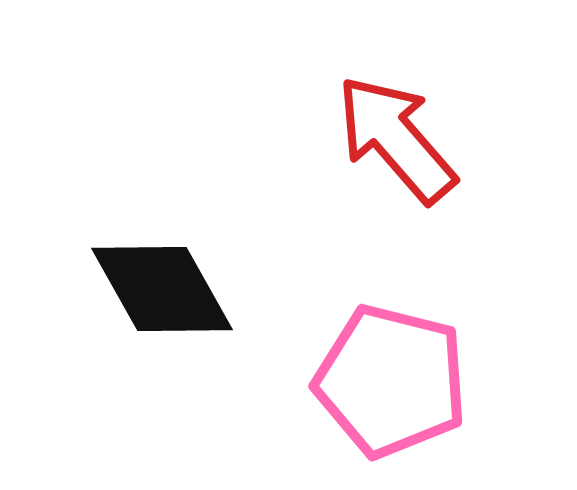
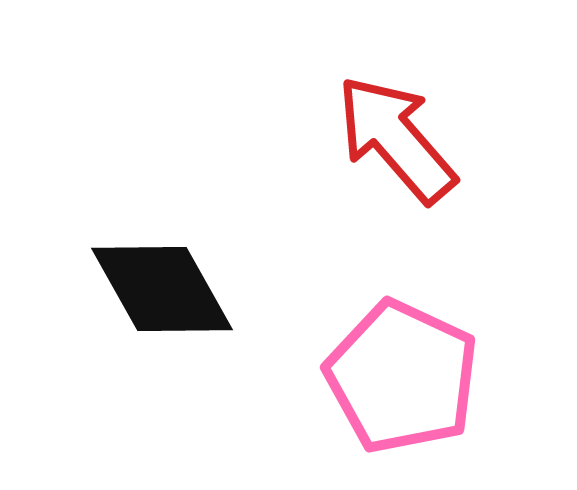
pink pentagon: moved 11 px right, 4 px up; rotated 11 degrees clockwise
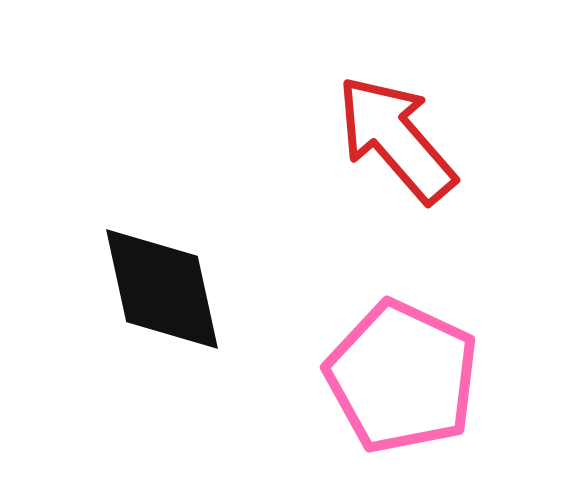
black diamond: rotated 17 degrees clockwise
